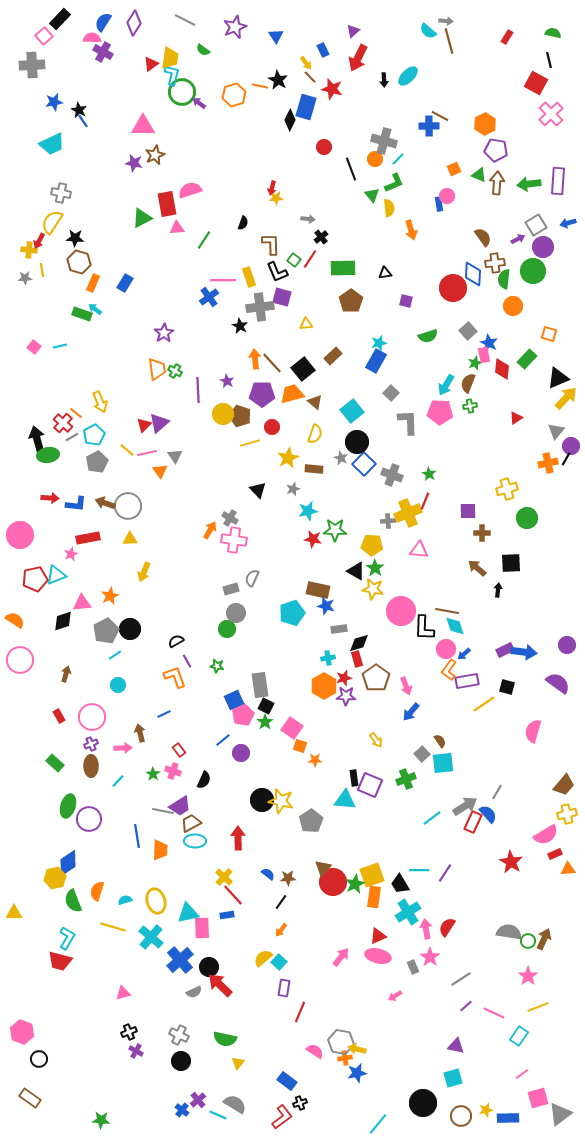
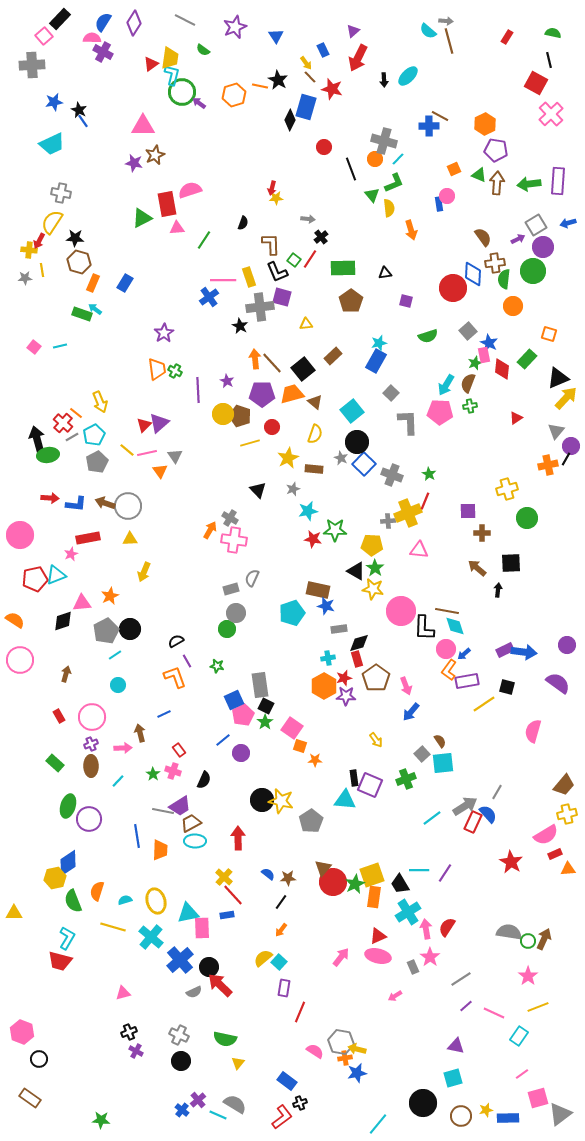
orange cross at (548, 463): moved 2 px down
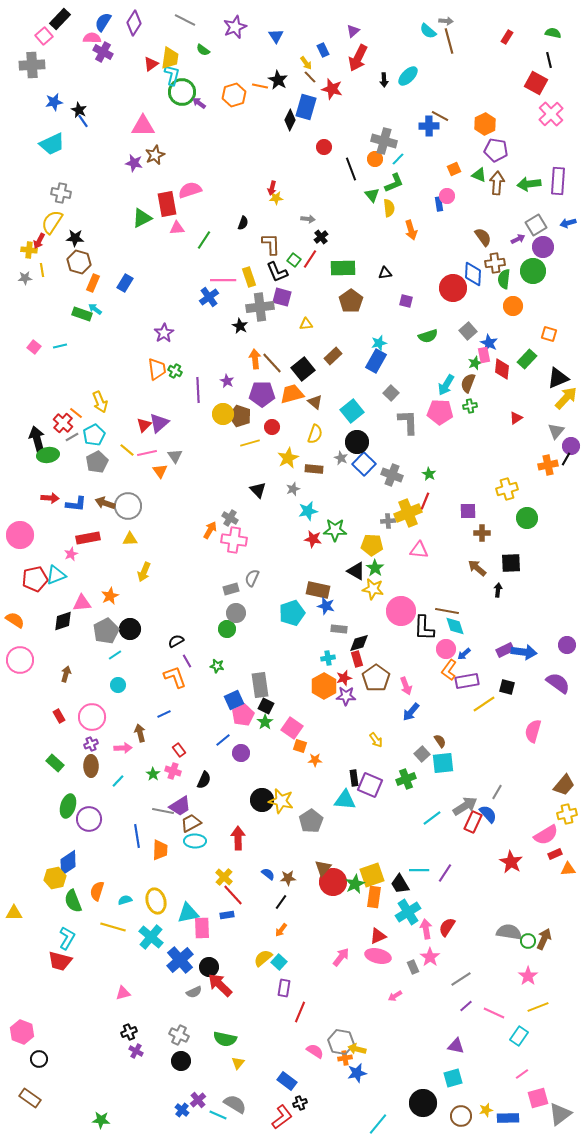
gray rectangle at (339, 629): rotated 14 degrees clockwise
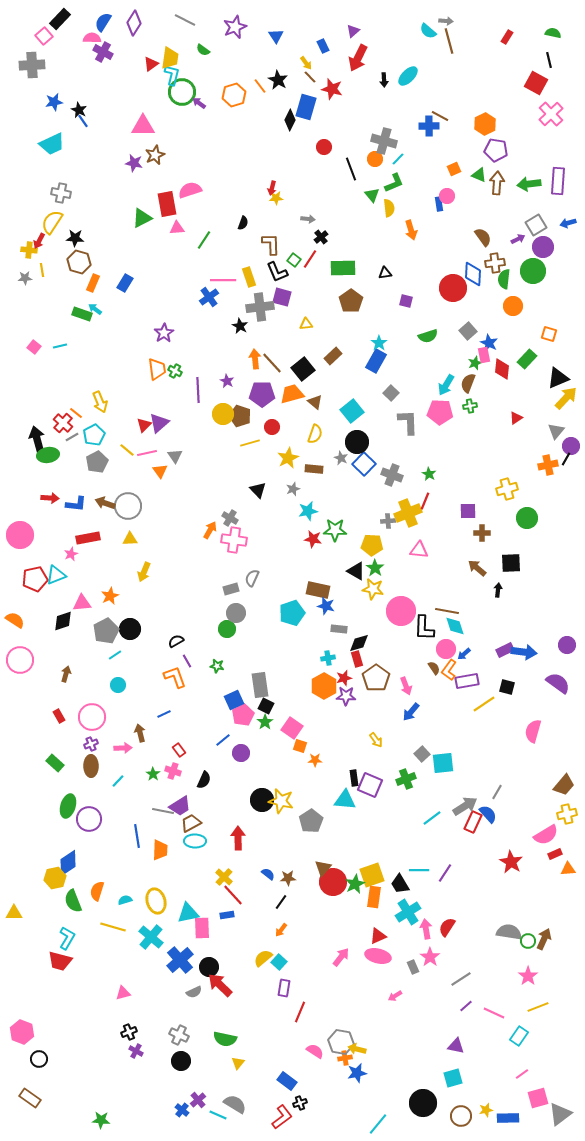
blue rectangle at (323, 50): moved 4 px up
orange line at (260, 86): rotated 42 degrees clockwise
cyan star at (379, 343): rotated 21 degrees counterclockwise
brown semicircle at (440, 741): moved 6 px left, 73 px up
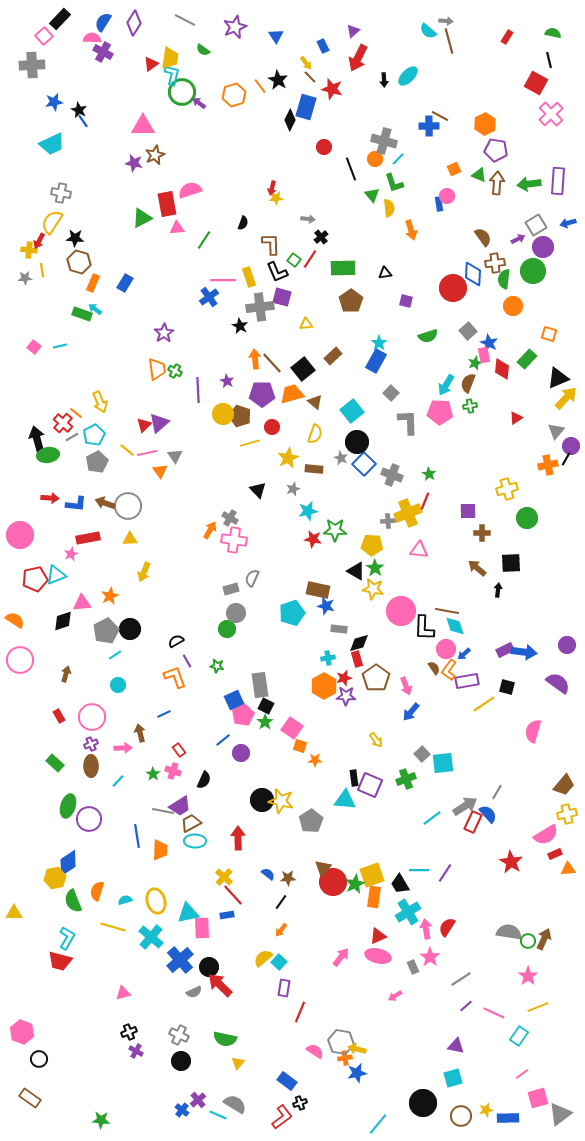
green L-shape at (394, 183): rotated 95 degrees clockwise
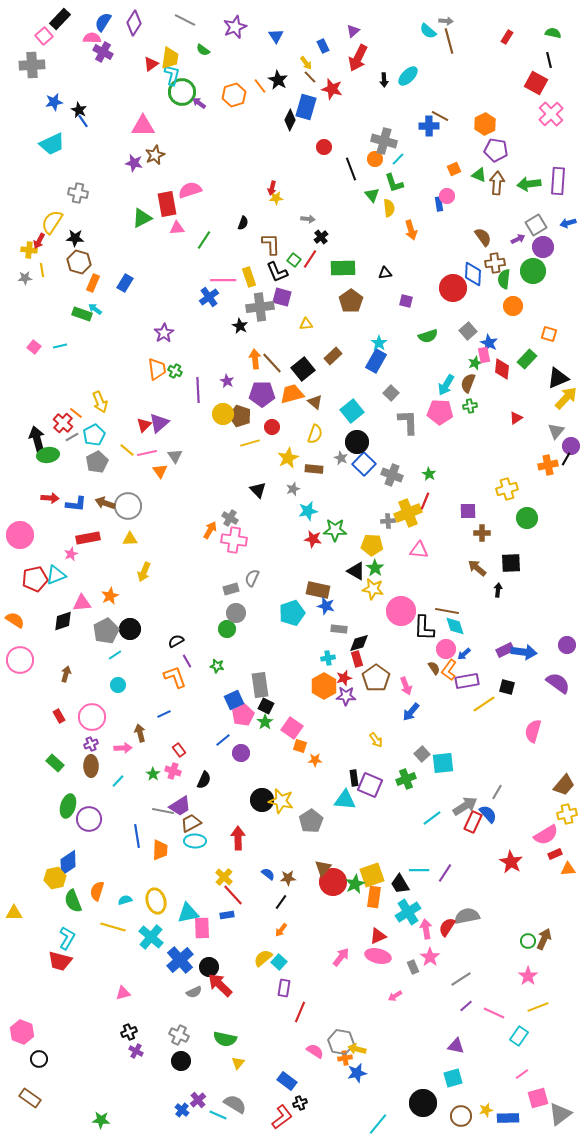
gray cross at (61, 193): moved 17 px right
gray semicircle at (509, 932): moved 42 px left, 16 px up; rotated 20 degrees counterclockwise
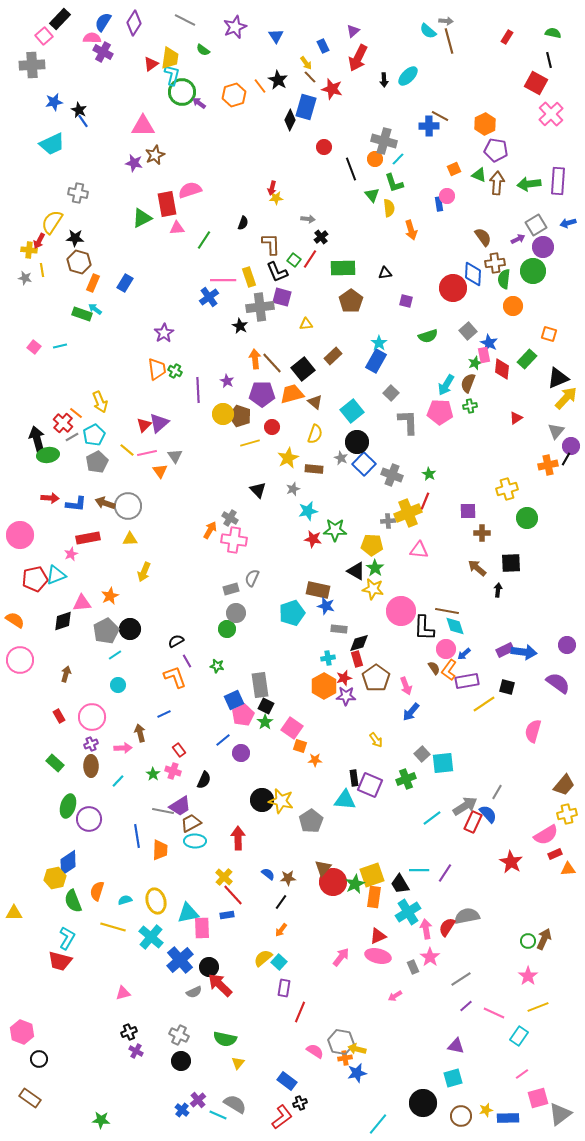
gray star at (25, 278): rotated 16 degrees clockwise
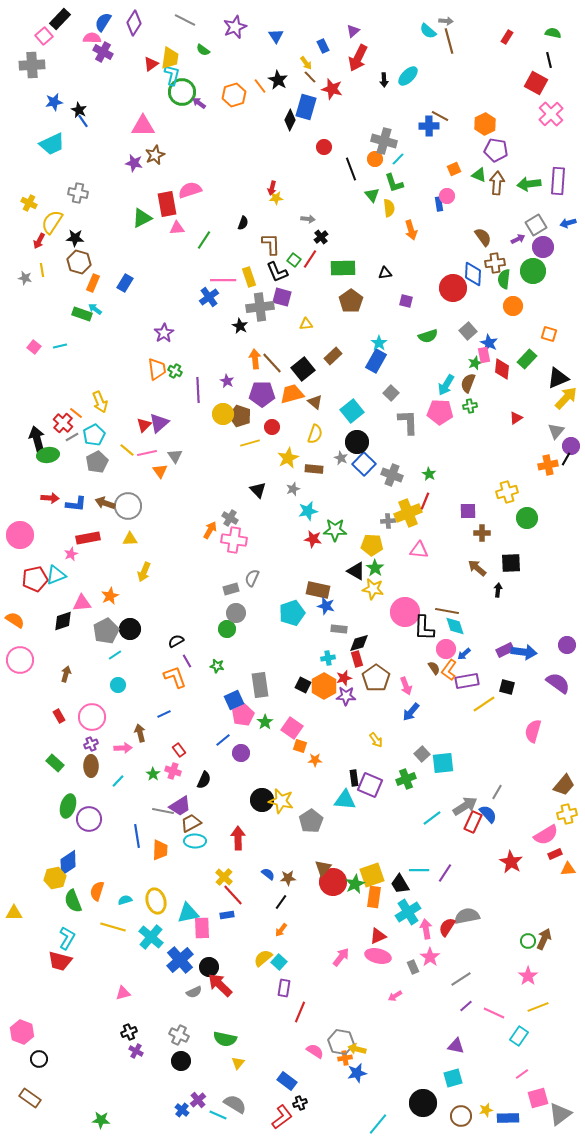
yellow cross at (29, 250): moved 47 px up; rotated 21 degrees clockwise
yellow cross at (507, 489): moved 3 px down
pink circle at (401, 611): moved 4 px right, 1 px down
black square at (266, 706): moved 37 px right, 21 px up
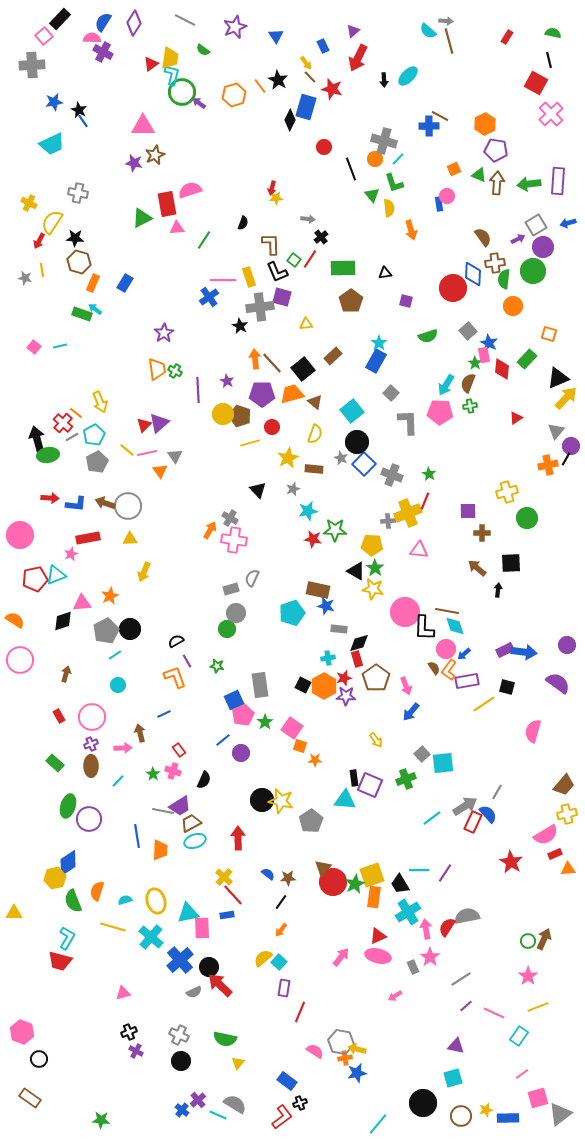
green star at (475, 363): rotated 16 degrees counterclockwise
cyan ellipse at (195, 841): rotated 20 degrees counterclockwise
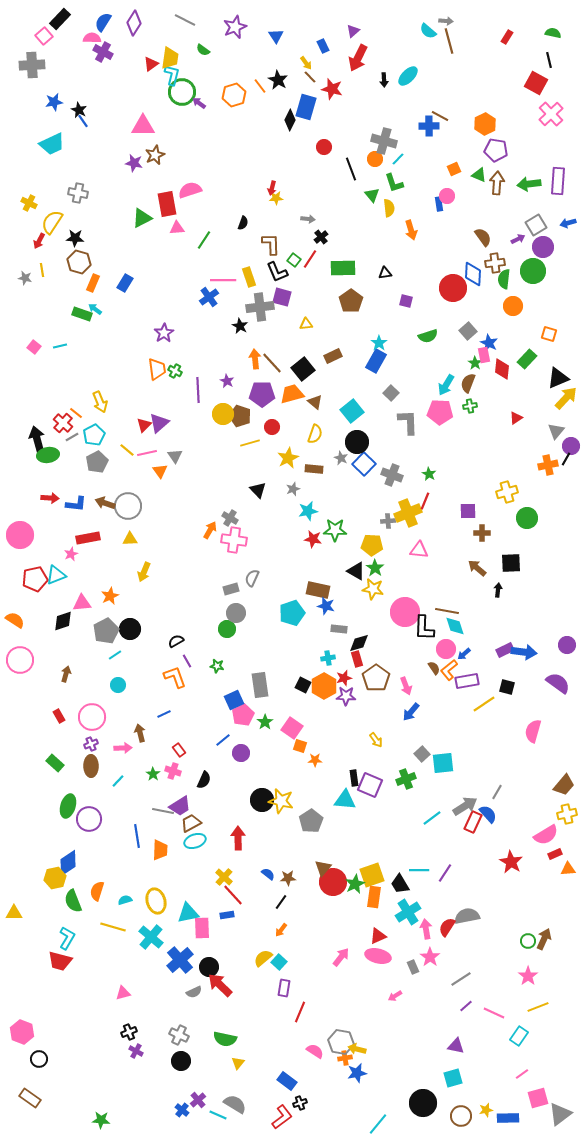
brown rectangle at (333, 356): rotated 18 degrees clockwise
orange L-shape at (449, 670): rotated 15 degrees clockwise
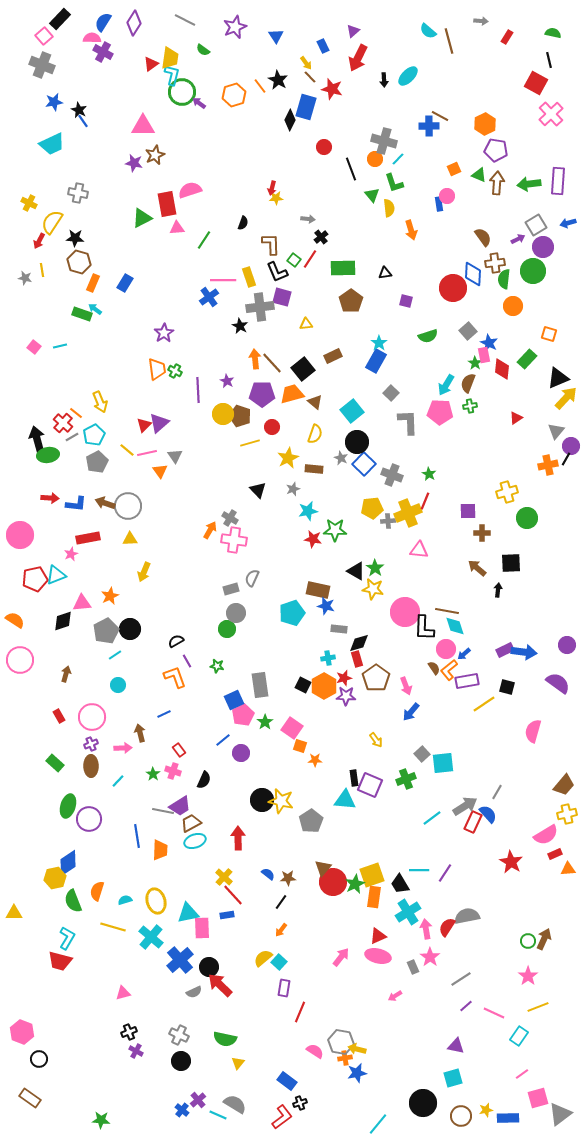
gray arrow at (446, 21): moved 35 px right
gray cross at (32, 65): moved 10 px right; rotated 25 degrees clockwise
yellow pentagon at (372, 545): moved 37 px up; rotated 10 degrees counterclockwise
